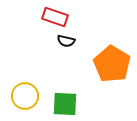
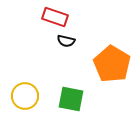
green square: moved 6 px right, 5 px up; rotated 8 degrees clockwise
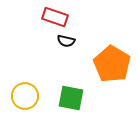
green square: moved 1 px up
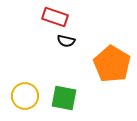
green square: moved 7 px left
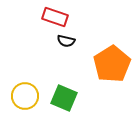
orange pentagon: rotated 9 degrees clockwise
green square: rotated 12 degrees clockwise
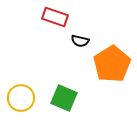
black semicircle: moved 14 px right
yellow circle: moved 4 px left, 2 px down
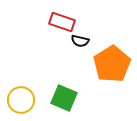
red rectangle: moved 7 px right, 5 px down
yellow circle: moved 2 px down
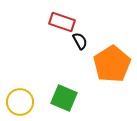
black semicircle: rotated 132 degrees counterclockwise
yellow circle: moved 1 px left, 2 px down
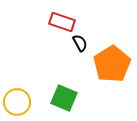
black semicircle: moved 2 px down
yellow circle: moved 3 px left
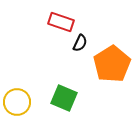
red rectangle: moved 1 px left
black semicircle: rotated 54 degrees clockwise
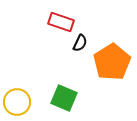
orange pentagon: moved 2 px up
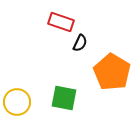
orange pentagon: moved 10 px down; rotated 9 degrees counterclockwise
green square: rotated 12 degrees counterclockwise
